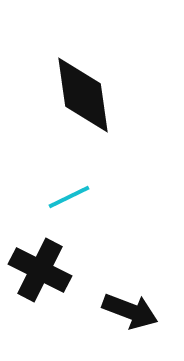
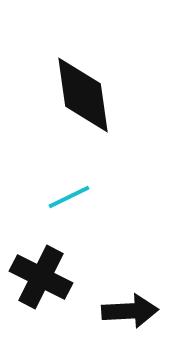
black cross: moved 1 px right, 7 px down
black arrow: rotated 24 degrees counterclockwise
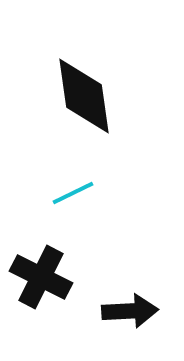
black diamond: moved 1 px right, 1 px down
cyan line: moved 4 px right, 4 px up
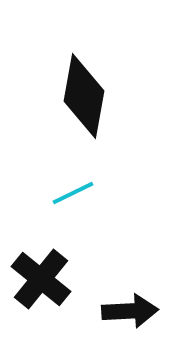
black diamond: rotated 18 degrees clockwise
black cross: moved 2 px down; rotated 12 degrees clockwise
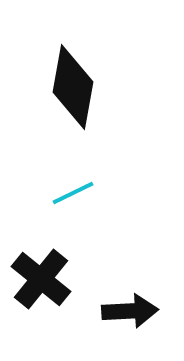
black diamond: moved 11 px left, 9 px up
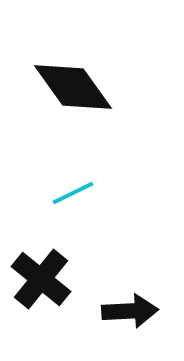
black diamond: rotated 46 degrees counterclockwise
